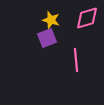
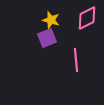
pink diamond: rotated 10 degrees counterclockwise
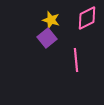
purple square: rotated 18 degrees counterclockwise
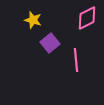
yellow star: moved 18 px left
purple square: moved 3 px right, 5 px down
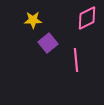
yellow star: rotated 18 degrees counterclockwise
purple square: moved 2 px left
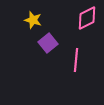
yellow star: rotated 18 degrees clockwise
pink line: rotated 10 degrees clockwise
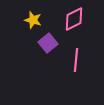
pink diamond: moved 13 px left, 1 px down
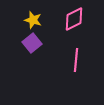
purple square: moved 16 px left
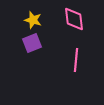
pink diamond: rotated 70 degrees counterclockwise
purple square: rotated 18 degrees clockwise
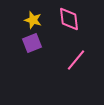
pink diamond: moved 5 px left
pink line: rotated 35 degrees clockwise
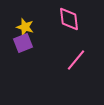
yellow star: moved 8 px left, 7 px down
purple square: moved 9 px left
